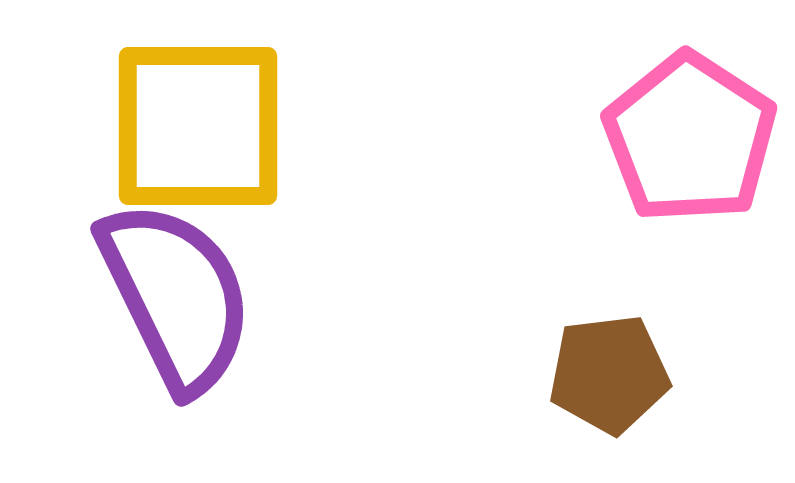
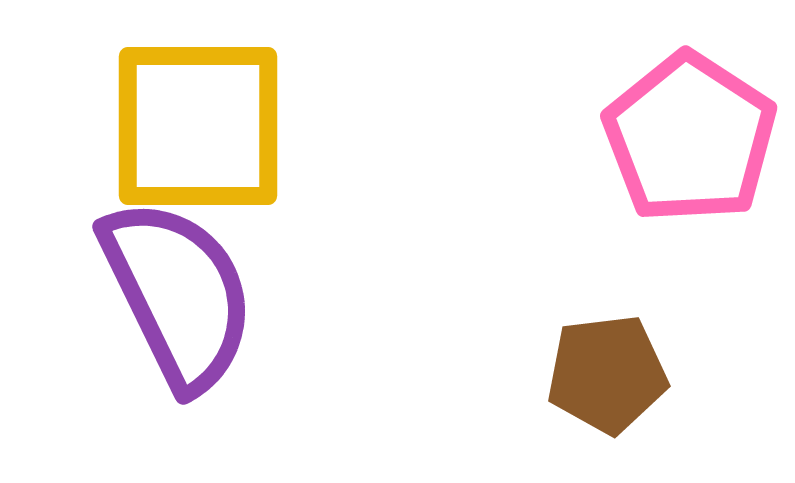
purple semicircle: moved 2 px right, 2 px up
brown pentagon: moved 2 px left
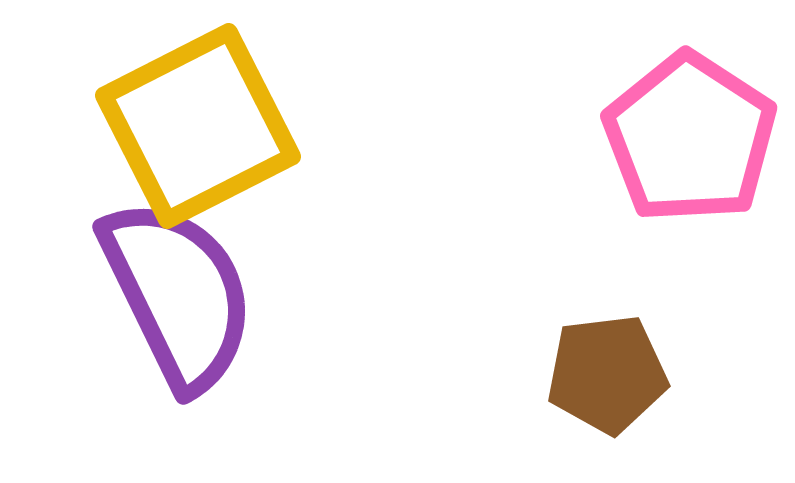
yellow square: rotated 27 degrees counterclockwise
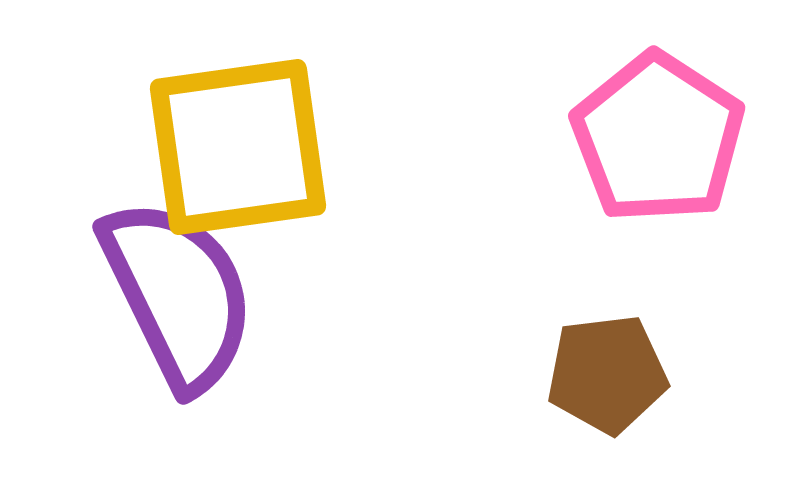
yellow square: moved 40 px right, 21 px down; rotated 19 degrees clockwise
pink pentagon: moved 32 px left
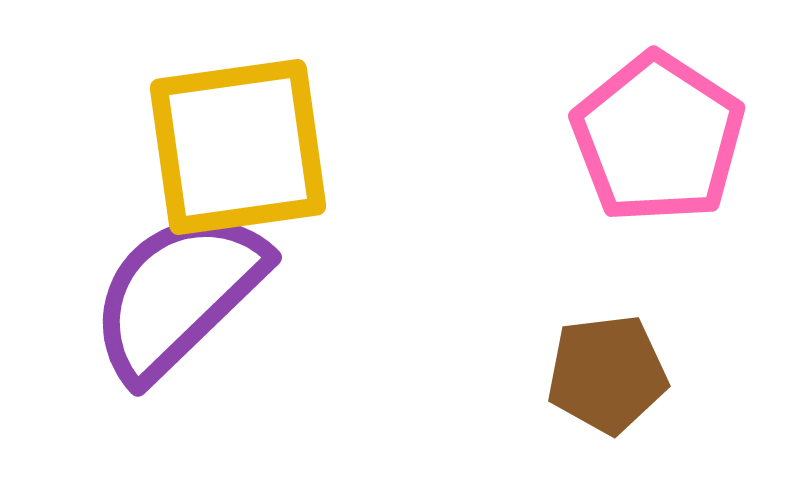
purple semicircle: rotated 108 degrees counterclockwise
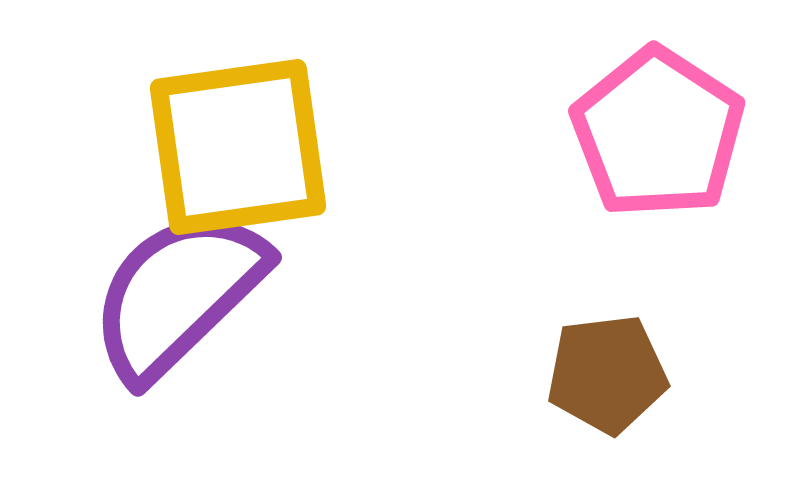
pink pentagon: moved 5 px up
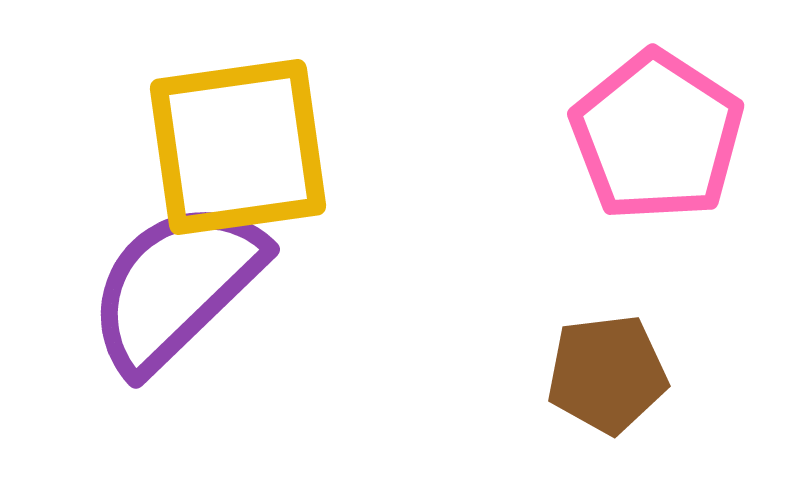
pink pentagon: moved 1 px left, 3 px down
purple semicircle: moved 2 px left, 8 px up
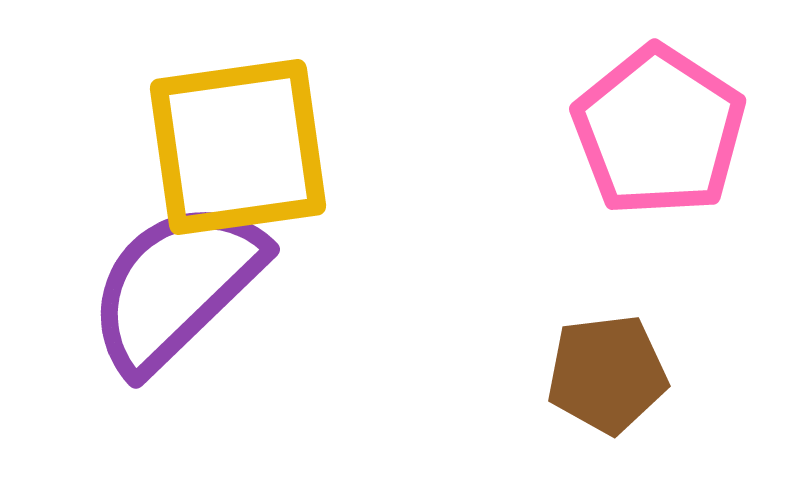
pink pentagon: moved 2 px right, 5 px up
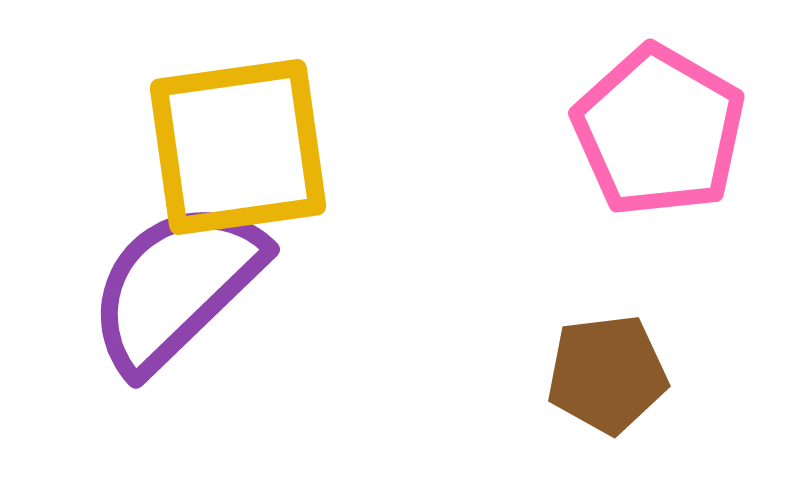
pink pentagon: rotated 3 degrees counterclockwise
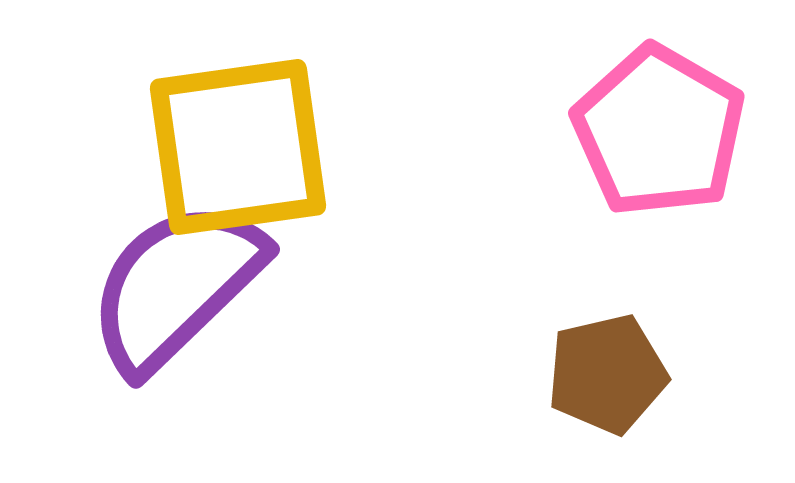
brown pentagon: rotated 6 degrees counterclockwise
